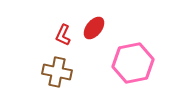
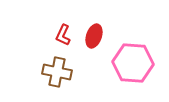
red ellipse: moved 8 px down; rotated 20 degrees counterclockwise
pink hexagon: rotated 15 degrees clockwise
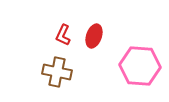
pink hexagon: moved 7 px right, 3 px down
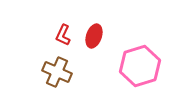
pink hexagon: rotated 21 degrees counterclockwise
brown cross: rotated 12 degrees clockwise
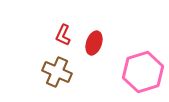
red ellipse: moved 7 px down
pink hexagon: moved 3 px right, 6 px down
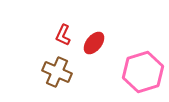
red ellipse: rotated 20 degrees clockwise
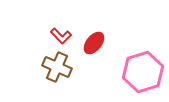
red L-shape: moved 2 px left, 1 px down; rotated 70 degrees counterclockwise
brown cross: moved 5 px up
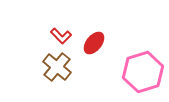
brown cross: rotated 16 degrees clockwise
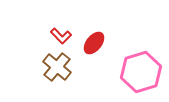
pink hexagon: moved 2 px left
